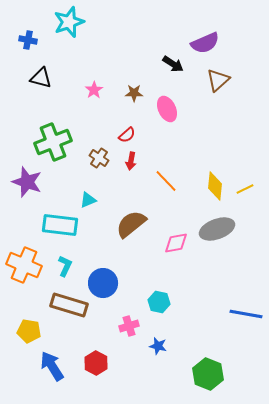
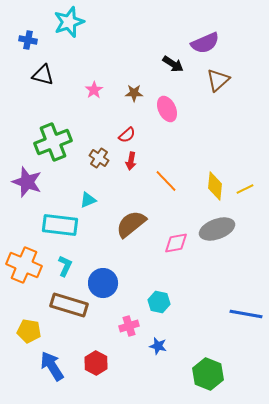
black triangle: moved 2 px right, 3 px up
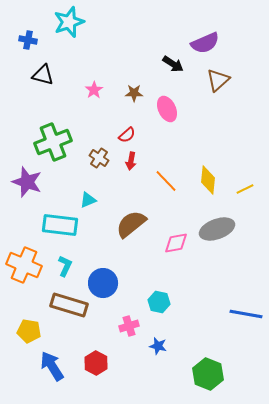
yellow diamond: moved 7 px left, 6 px up
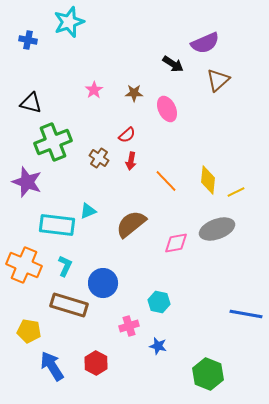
black triangle: moved 12 px left, 28 px down
yellow line: moved 9 px left, 3 px down
cyan triangle: moved 11 px down
cyan rectangle: moved 3 px left
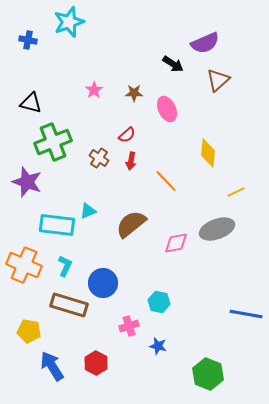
yellow diamond: moved 27 px up
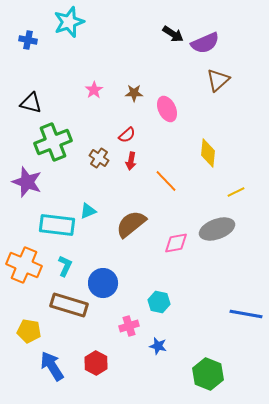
black arrow: moved 30 px up
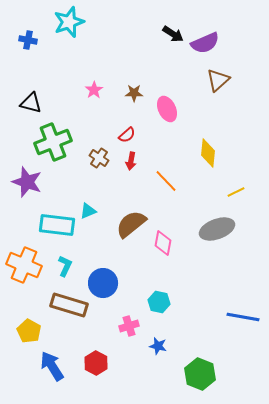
pink diamond: moved 13 px left; rotated 70 degrees counterclockwise
blue line: moved 3 px left, 3 px down
yellow pentagon: rotated 20 degrees clockwise
green hexagon: moved 8 px left
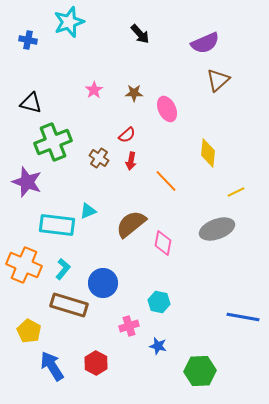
black arrow: moved 33 px left; rotated 15 degrees clockwise
cyan L-shape: moved 2 px left, 3 px down; rotated 15 degrees clockwise
green hexagon: moved 3 px up; rotated 24 degrees counterclockwise
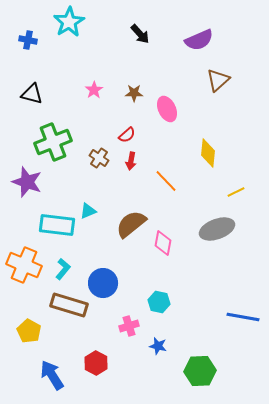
cyan star: rotated 12 degrees counterclockwise
purple semicircle: moved 6 px left, 3 px up
black triangle: moved 1 px right, 9 px up
blue arrow: moved 9 px down
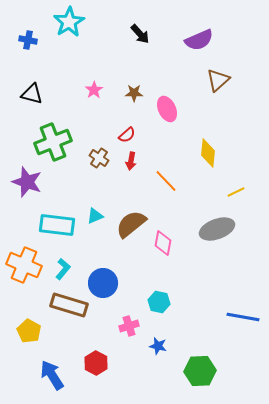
cyan triangle: moved 7 px right, 5 px down
